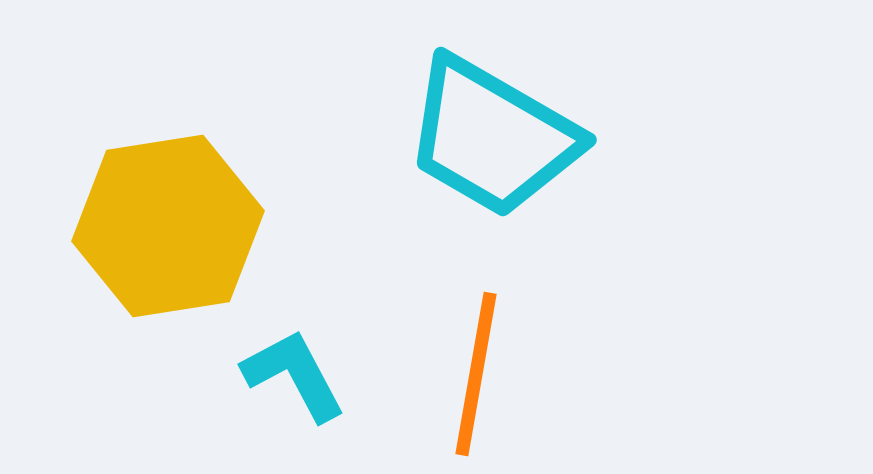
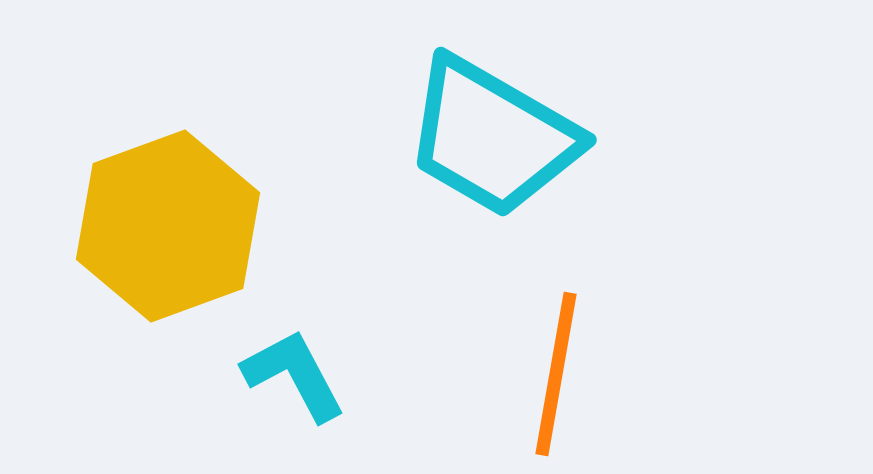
yellow hexagon: rotated 11 degrees counterclockwise
orange line: moved 80 px right
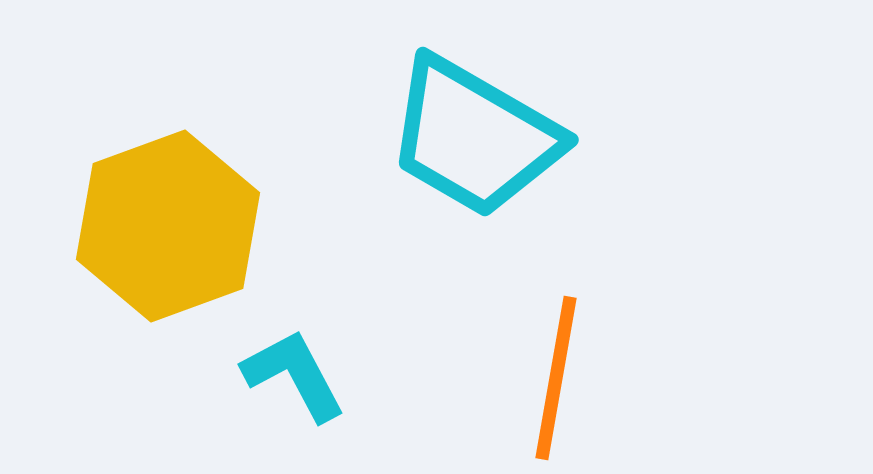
cyan trapezoid: moved 18 px left
orange line: moved 4 px down
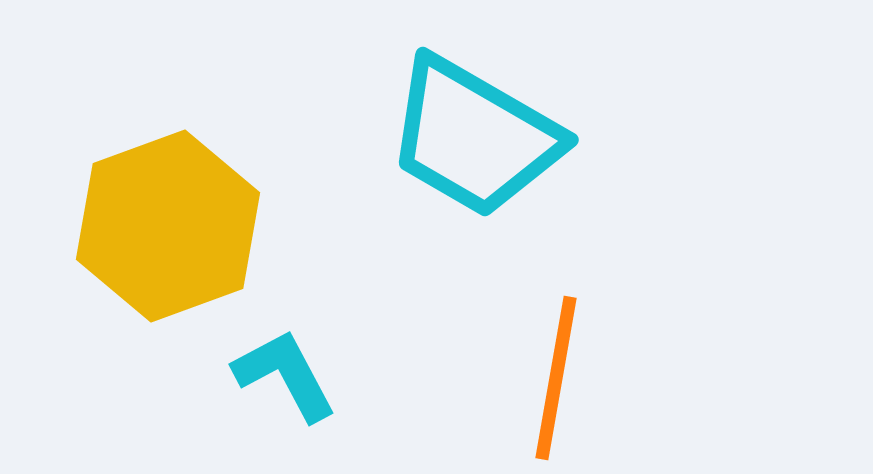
cyan L-shape: moved 9 px left
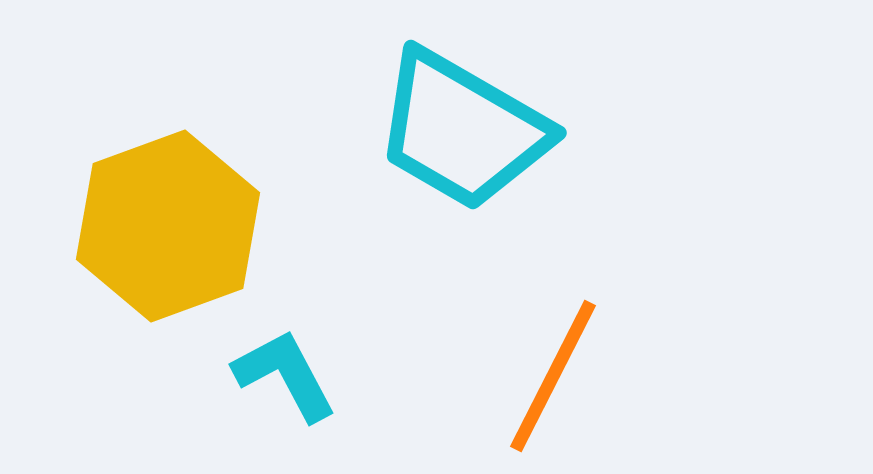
cyan trapezoid: moved 12 px left, 7 px up
orange line: moved 3 px left, 2 px up; rotated 17 degrees clockwise
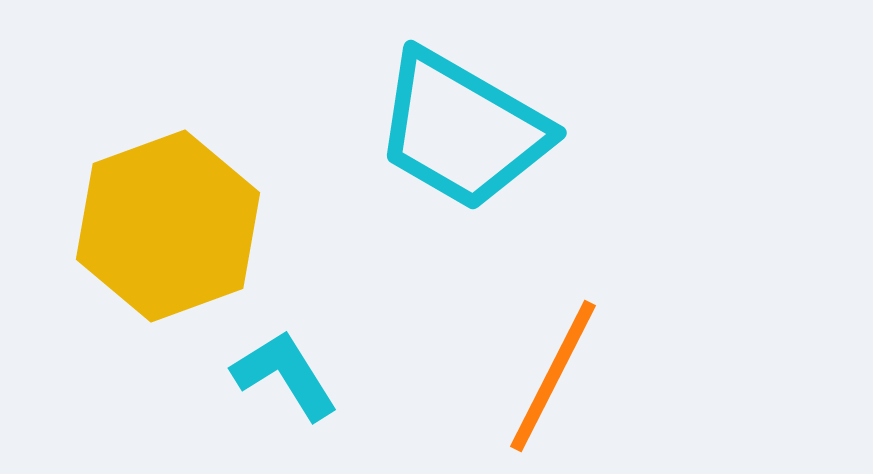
cyan L-shape: rotated 4 degrees counterclockwise
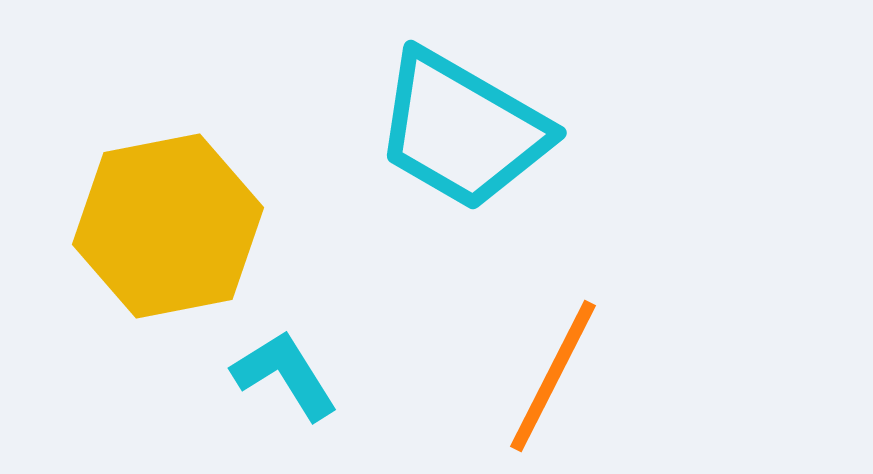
yellow hexagon: rotated 9 degrees clockwise
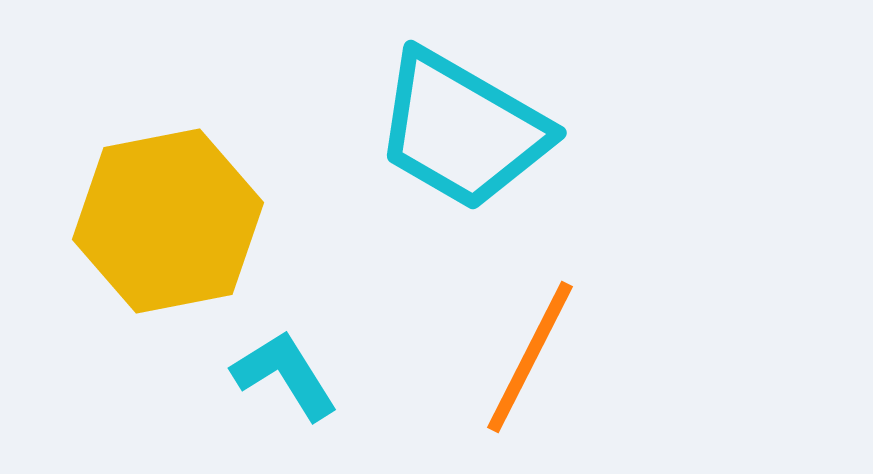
yellow hexagon: moved 5 px up
orange line: moved 23 px left, 19 px up
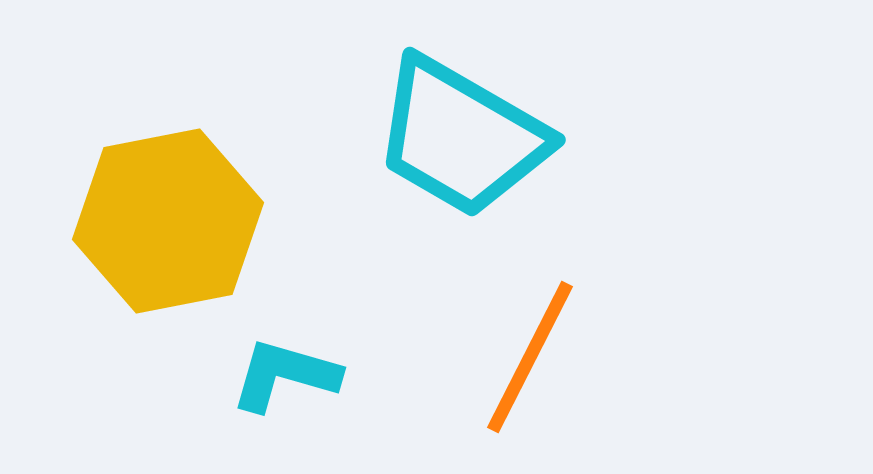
cyan trapezoid: moved 1 px left, 7 px down
cyan L-shape: rotated 42 degrees counterclockwise
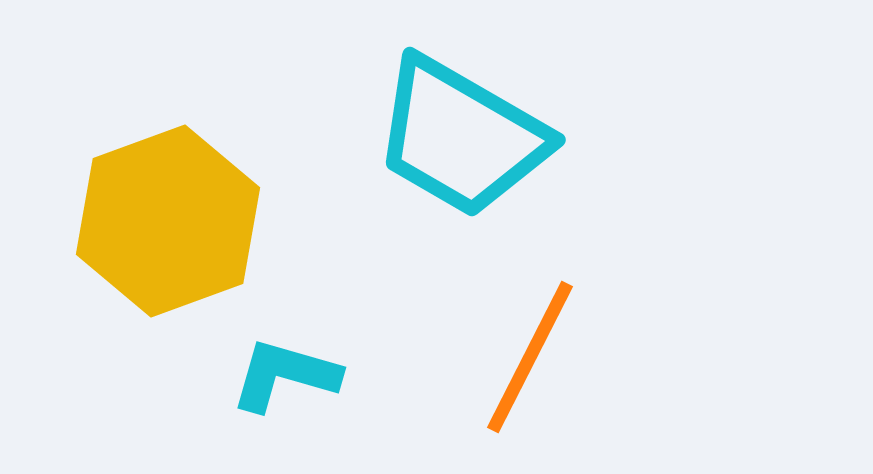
yellow hexagon: rotated 9 degrees counterclockwise
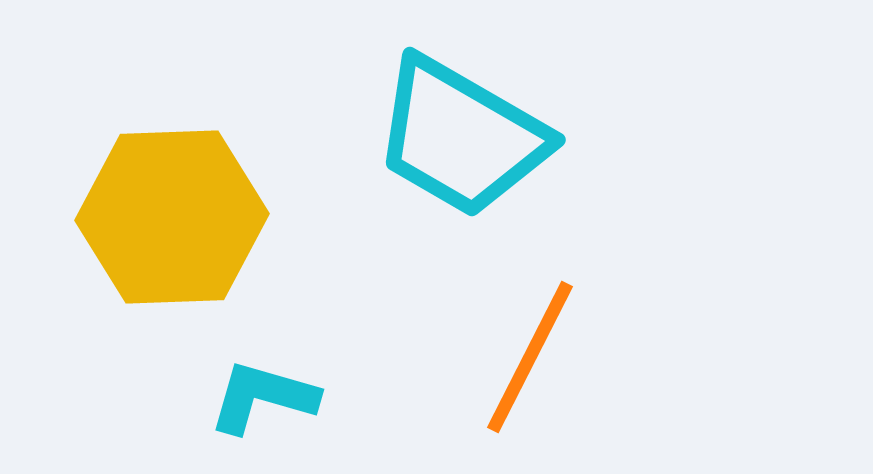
yellow hexagon: moved 4 px right, 4 px up; rotated 18 degrees clockwise
cyan L-shape: moved 22 px left, 22 px down
